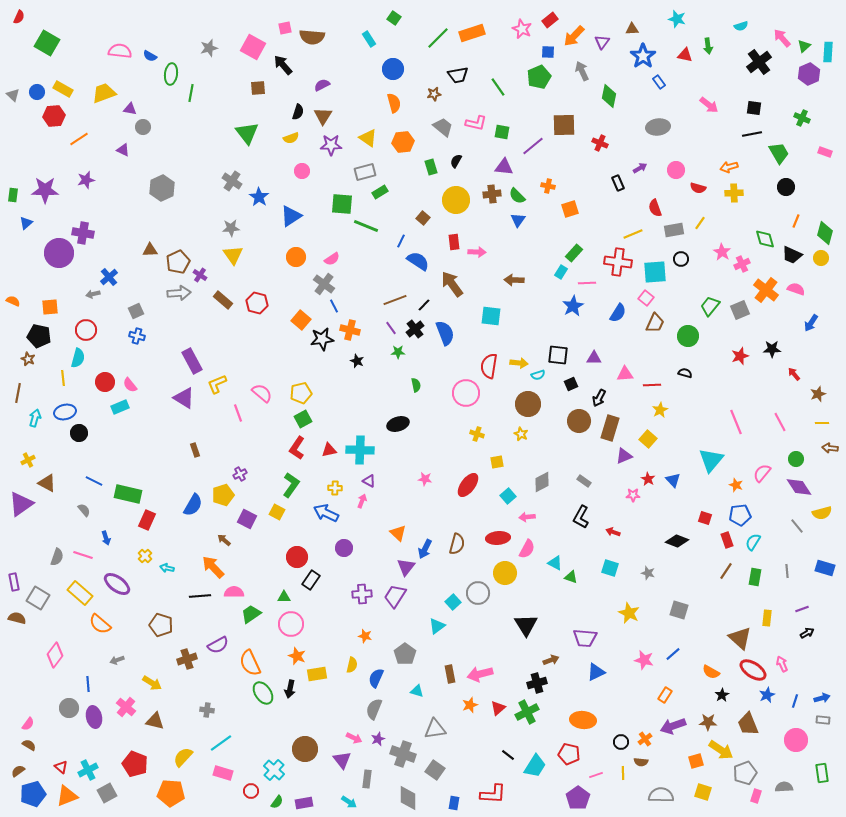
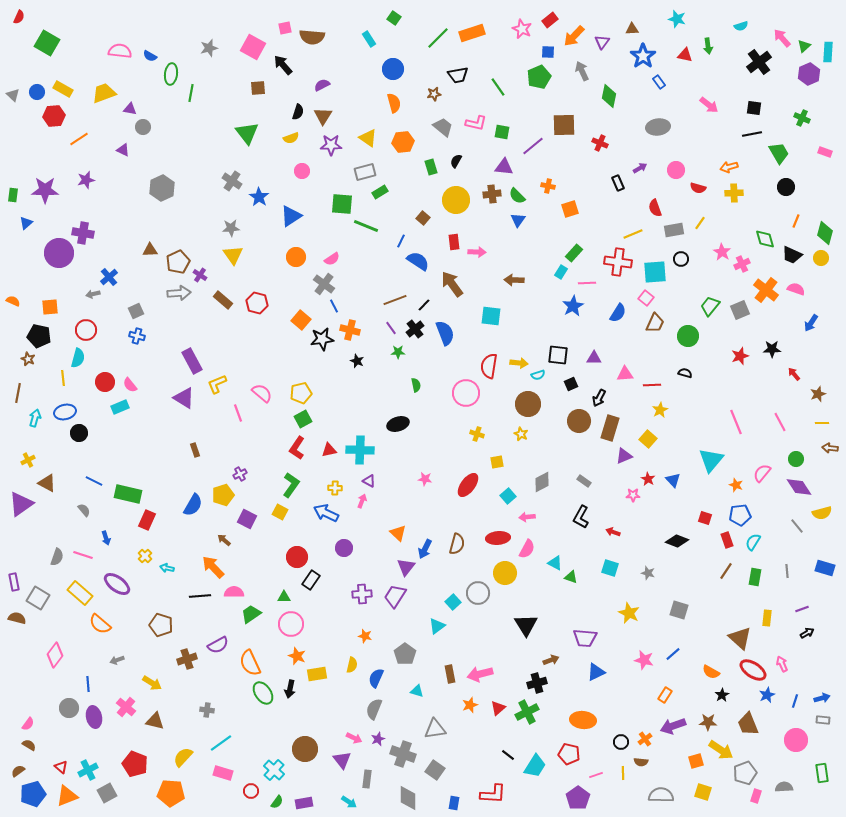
yellow square at (277, 512): moved 3 px right
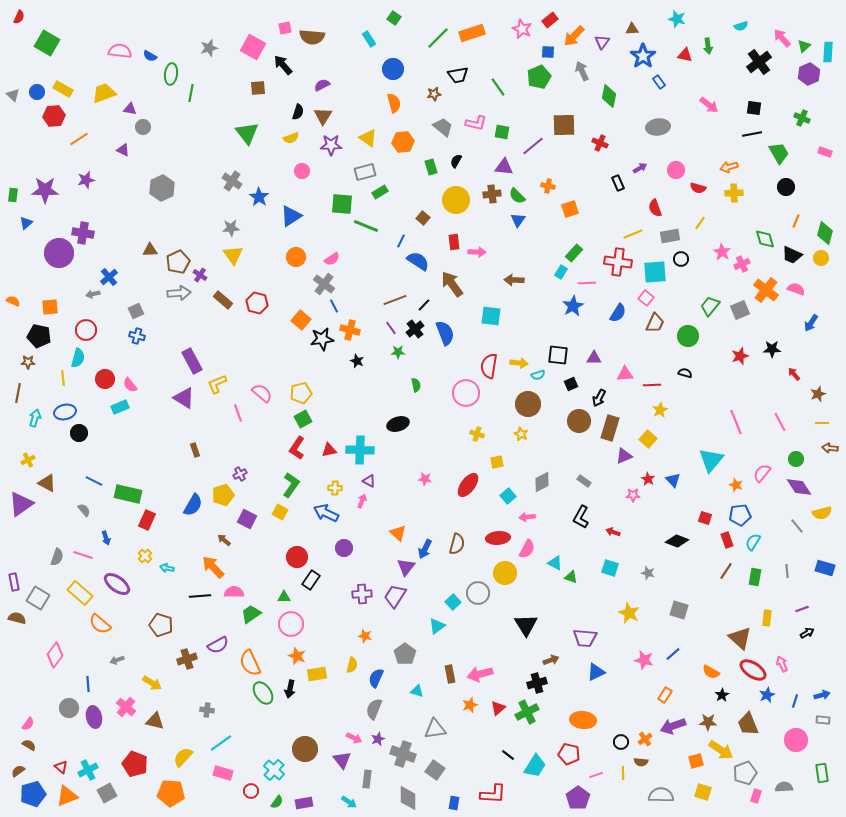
gray rectangle at (674, 230): moved 4 px left, 6 px down
brown star at (28, 359): moved 3 px down; rotated 24 degrees counterclockwise
red circle at (105, 382): moved 3 px up
blue arrow at (822, 698): moved 3 px up
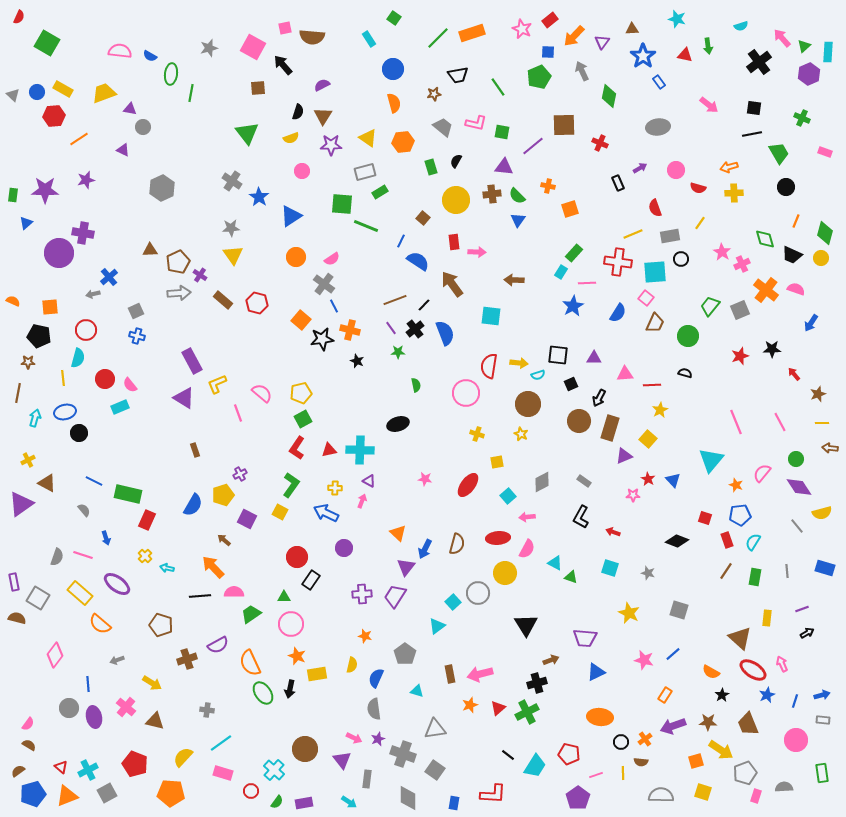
gray semicircle at (374, 709): rotated 30 degrees counterclockwise
orange ellipse at (583, 720): moved 17 px right, 3 px up
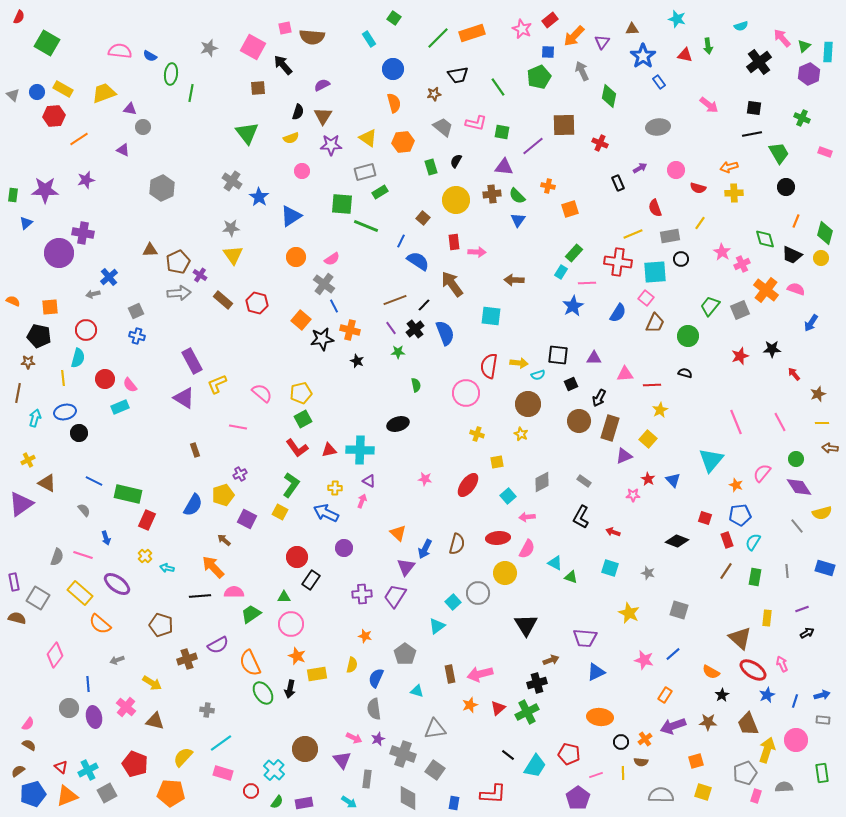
pink line at (238, 413): moved 14 px down; rotated 60 degrees counterclockwise
red L-shape at (297, 448): rotated 70 degrees counterclockwise
yellow arrow at (721, 750): moved 46 px right; rotated 105 degrees counterclockwise
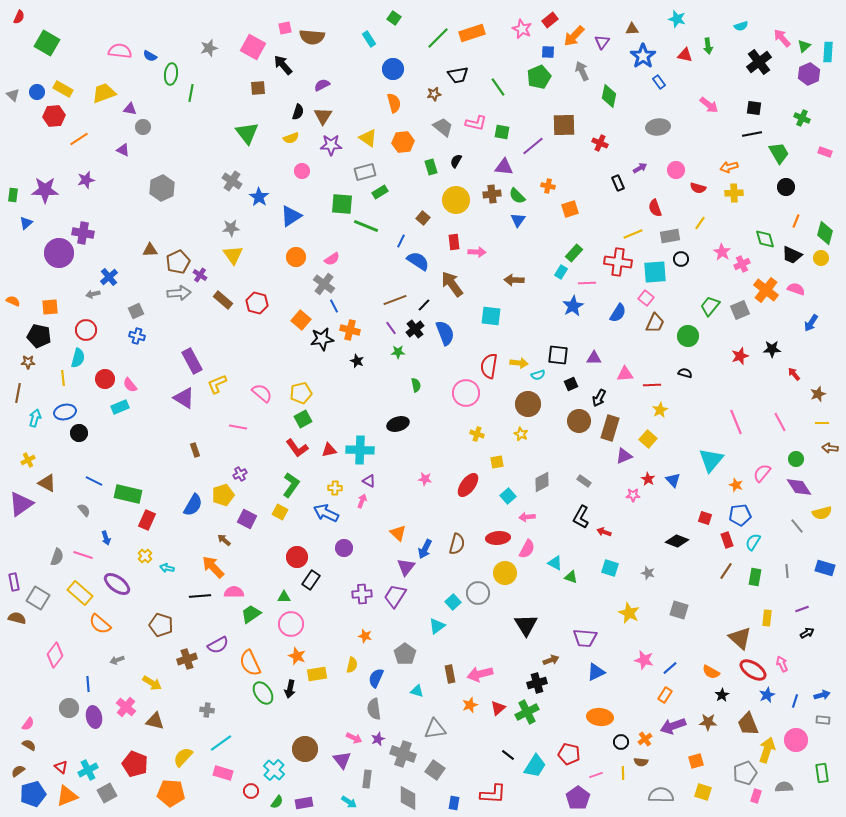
red arrow at (613, 532): moved 9 px left
blue line at (673, 654): moved 3 px left, 14 px down
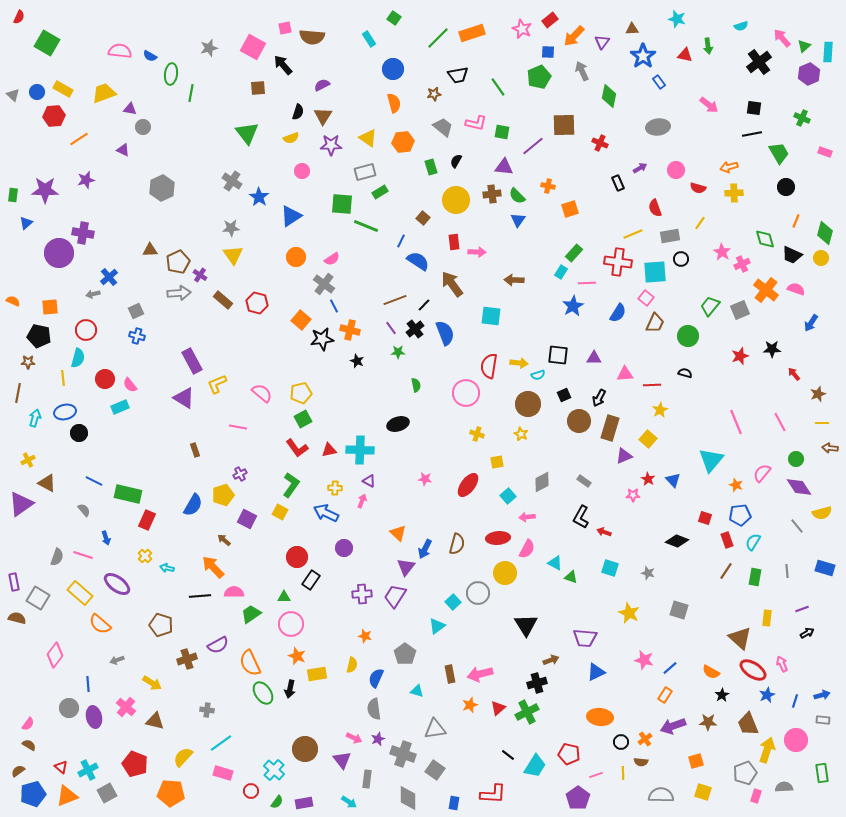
black square at (571, 384): moved 7 px left, 11 px down
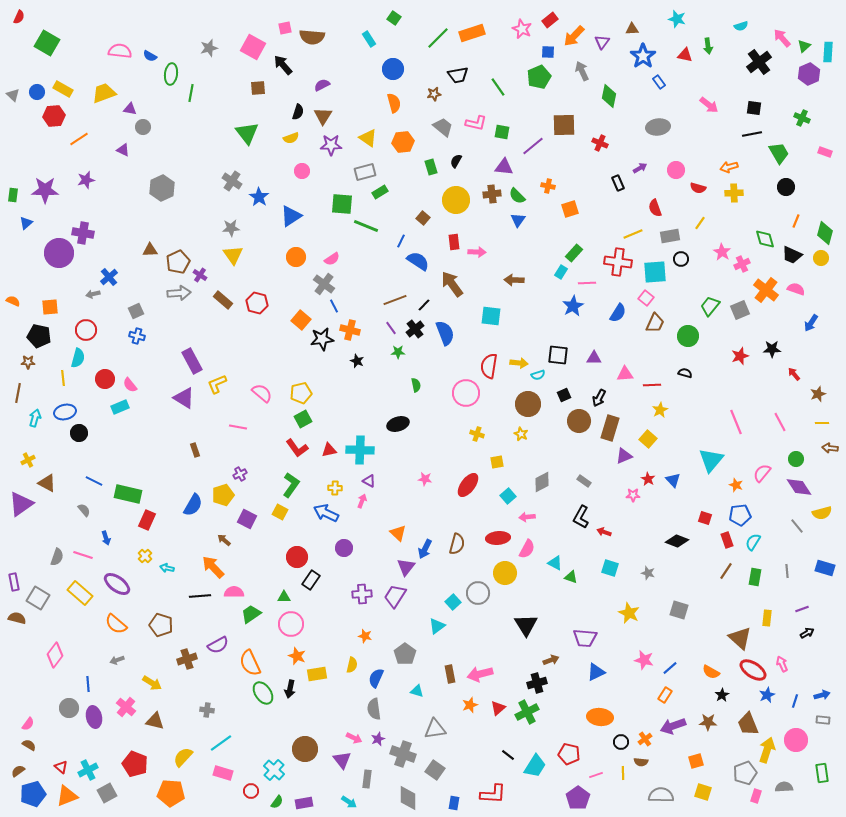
orange semicircle at (100, 624): moved 16 px right
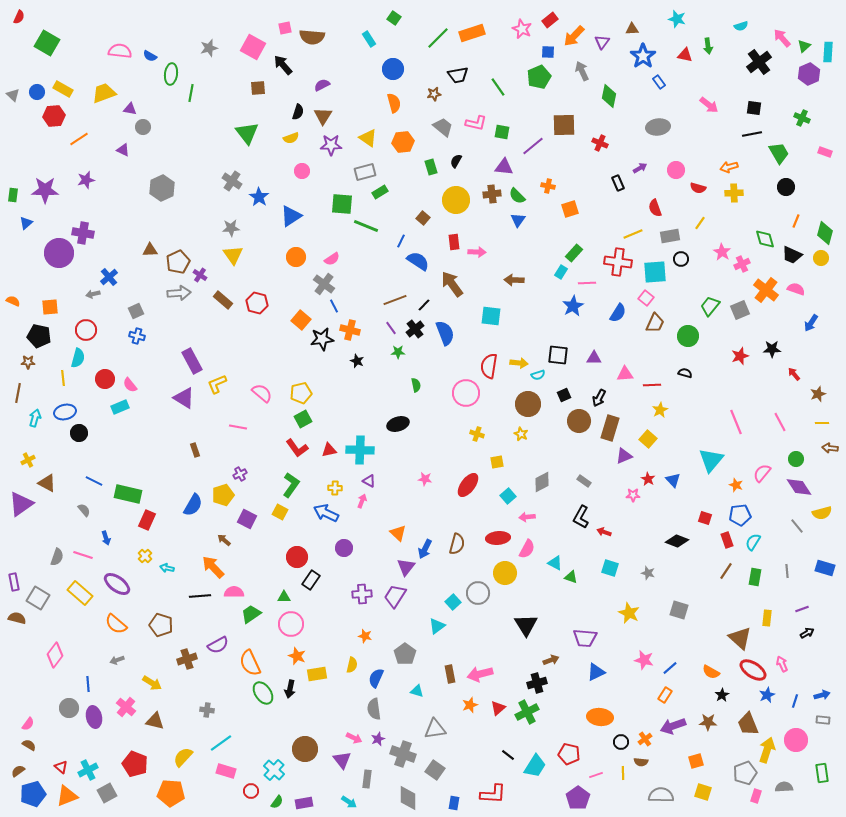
pink rectangle at (223, 773): moved 3 px right, 2 px up
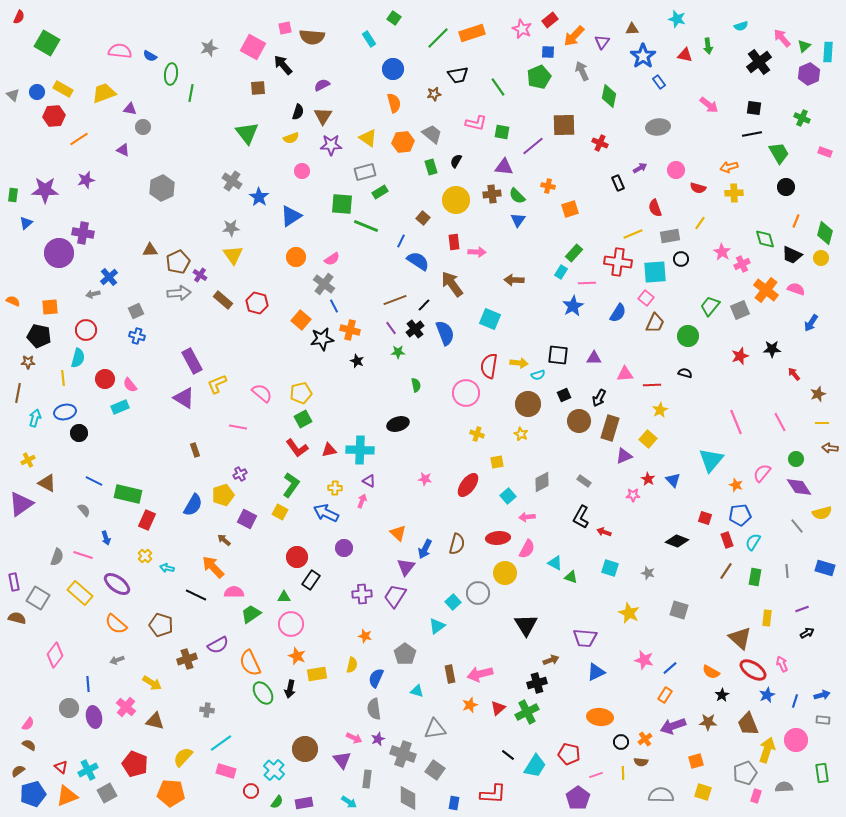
gray trapezoid at (443, 127): moved 11 px left, 7 px down
cyan square at (491, 316): moved 1 px left, 3 px down; rotated 15 degrees clockwise
black line at (200, 596): moved 4 px left, 1 px up; rotated 30 degrees clockwise
